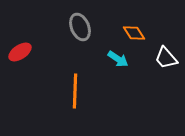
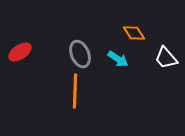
gray ellipse: moved 27 px down
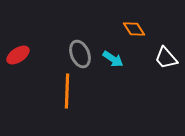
orange diamond: moved 4 px up
red ellipse: moved 2 px left, 3 px down
cyan arrow: moved 5 px left
orange line: moved 8 px left
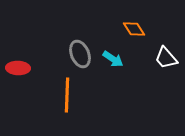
red ellipse: moved 13 px down; rotated 35 degrees clockwise
orange line: moved 4 px down
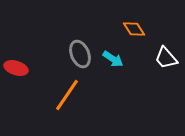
red ellipse: moved 2 px left; rotated 15 degrees clockwise
orange line: rotated 32 degrees clockwise
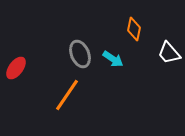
orange diamond: rotated 45 degrees clockwise
white trapezoid: moved 3 px right, 5 px up
red ellipse: rotated 70 degrees counterclockwise
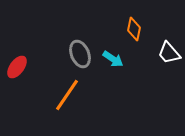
red ellipse: moved 1 px right, 1 px up
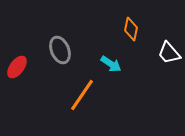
orange diamond: moved 3 px left
gray ellipse: moved 20 px left, 4 px up
cyan arrow: moved 2 px left, 5 px down
orange line: moved 15 px right
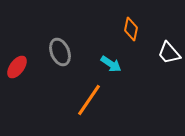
gray ellipse: moved 2 px down
orange line: moved 7 px right, 5 px down
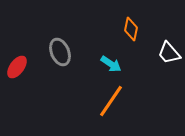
orange line: moved 22 px right, 1 px down
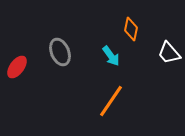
cyan arrow: moved 8 px up; rotated 20 degrees clockwise
